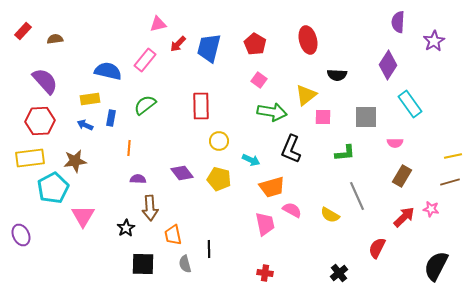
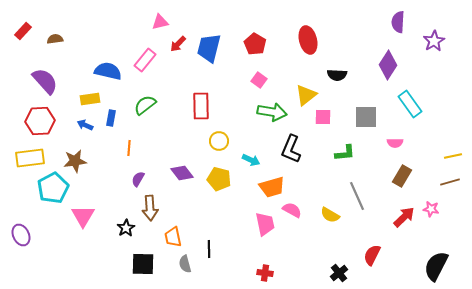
pink triangle at (158, 24): moved 2 px right, 2 px up
purple semicircle at (138, 179): rotated 63 degrees counterclockwise
orange trapezoid at (173, 235): moved 2 px down
red semicircle at (377, 248): moved 5 px left, 7 px down
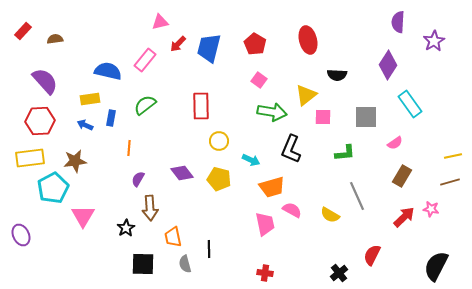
pink semicircle at (395, 143): rotated 35 degrees counterclockwise
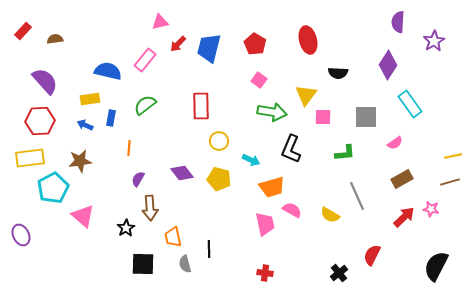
black semicircle at (337, 75): moved 1 px right, 2 px up
yellow triangle at (306, 95): rotated 15 degrees counterclockwise
brown star at (75, 161): moved 5 px right
brown rectangle at (402, 176): moved 3 px down; rotated 30 degrees clockwise
pink triangle at (83, 216): rotated 20 degrees counterclockwise
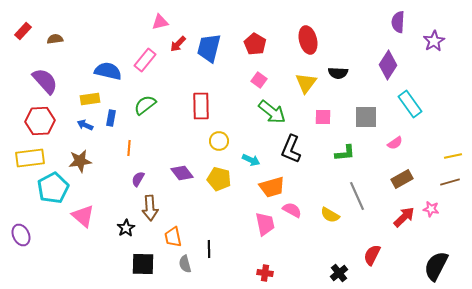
yellow triangle at (306, 95): moved 12 px up
green arrow at (272, 112): rotated 28 degrees clockwise
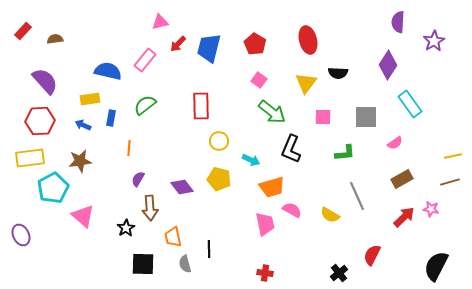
blue arrow at (85, 125): moved 2 px left
purple diamond at (182, 173): moved 14 px down
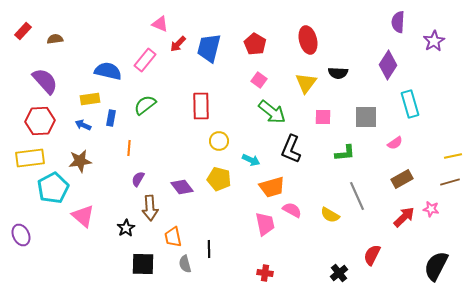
pink triangle at (160, 22): moved 2 px down; rotated 36 degrees clockwise
cyan rectangle at (410, 104): rotated 20 degrees clockwise
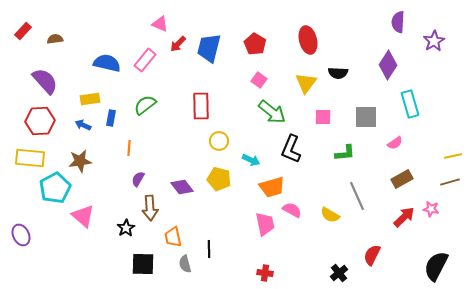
blue semicircle at (108, 71): moved 1 px left, 8 px up
yellow rectangle at (30, 158): rotated 12 degrees clockwise
cyan pentagon at (53, 188): moved 2 px right
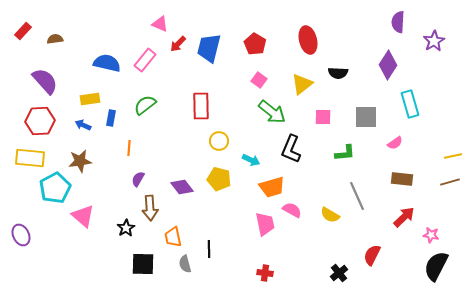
yellow triangle at (306, 83): moved 4 px left, 1 px down; rotated 15 degrees clockwise
brown rectangle at (402, 179): rotated 35 degrees clockwise
pink star at (431, 209): moved 26 px down
